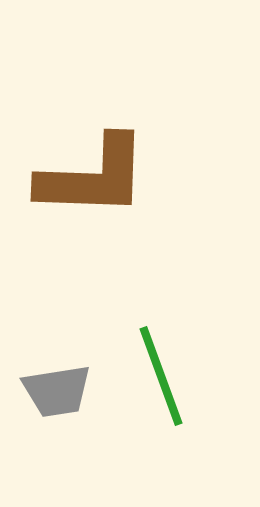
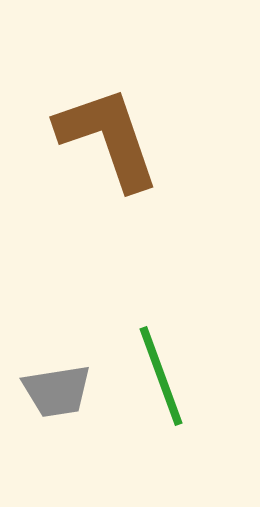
brown L-shape: moved 15 px right, 39 px up; rotated 111 degrees counterclockwise
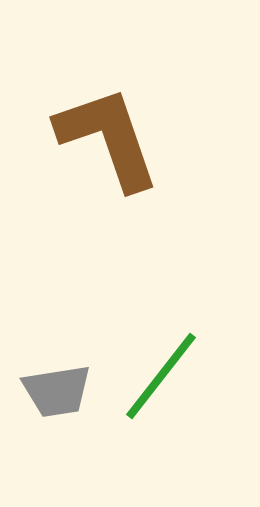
green line: rotated 58 degrees clockwise
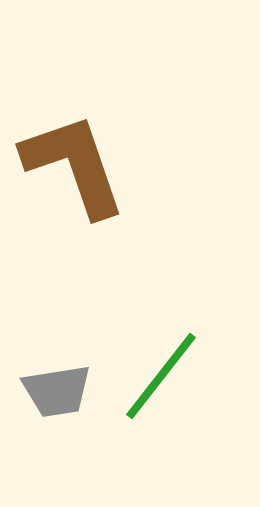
brown L-shape: moved 34 px left, 27 px down
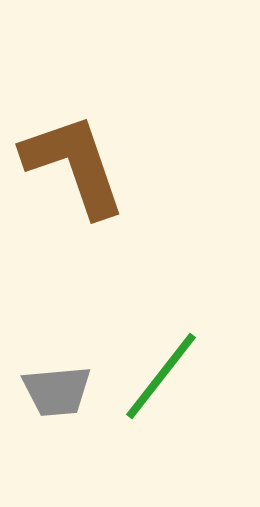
gray trapezoid: rotated 4 degrees clockwise
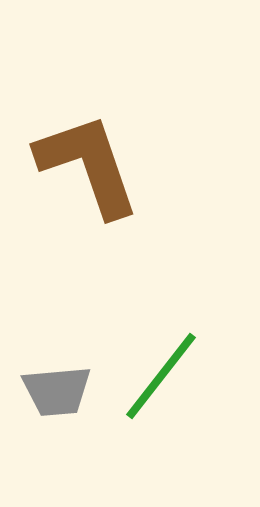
brown L-shape: moved 14 px right
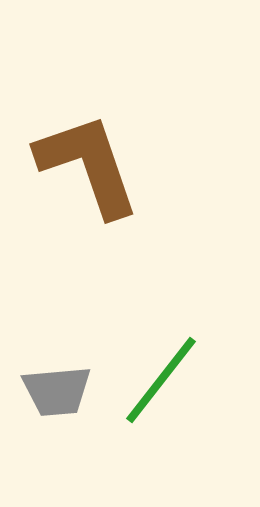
green line: moved 4 px down
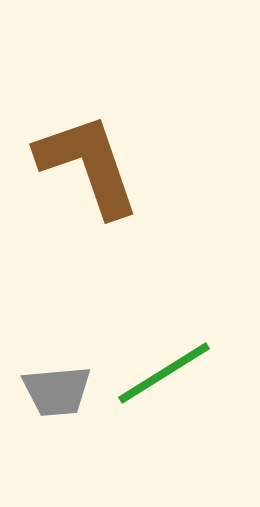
green line: moved 3 px right, 7 px up; rotated 20 degrees clockwise
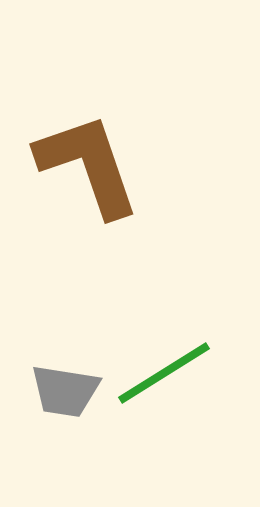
gray trapezoid: moved 8 px right; rotated 14 degrees clockwise
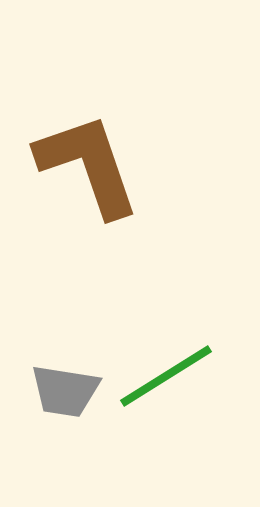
green line: moved 2 px right, 3 px down
